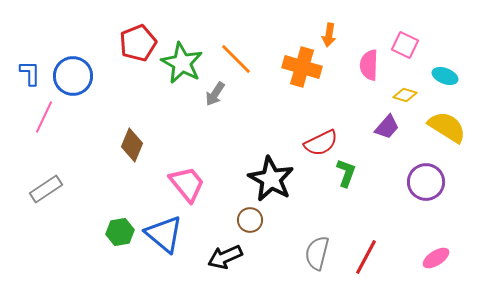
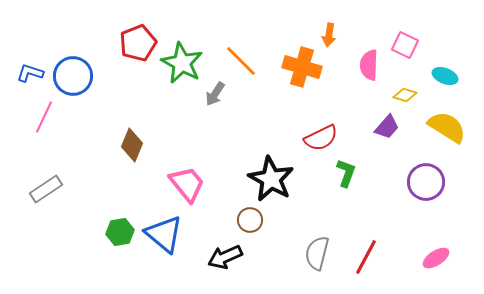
orange line: moved 5 px right, 2 px down
blue L-shape: rotated 72 degrees counterclockwise
red semicircle: moved 5 px up
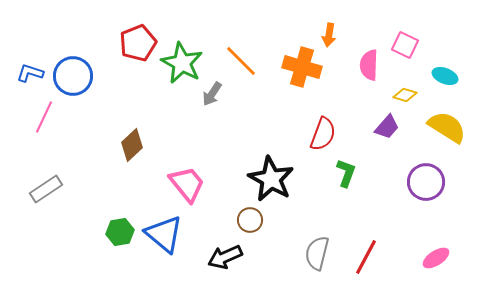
gray arrow: moved 3 px left
red semicircle: moved 2 px right, 4 px up; rotated 44 degrees counterclockwise
brown diamond: rotated 24 degrees clockwise
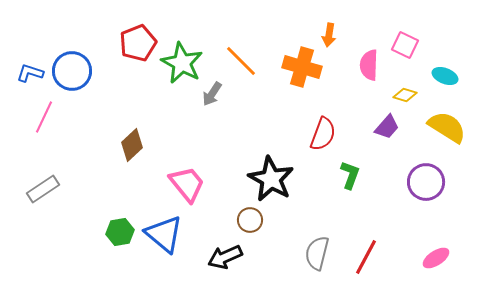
blue circle: moved 1 px left, 5 px up
green L-shape: moved 4 px right, 2 px down
gray rectangle: moved 3 px left
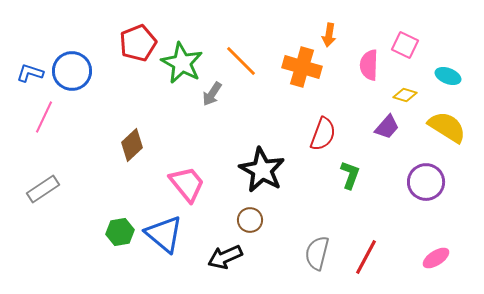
cyan ellipse: moved 3 px right
black star: moved 9 px left, 9 px up
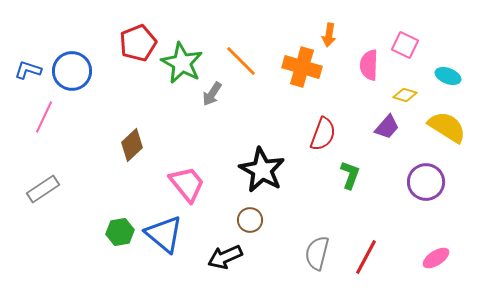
blue L-shape: moved 2 px left, 3 px up
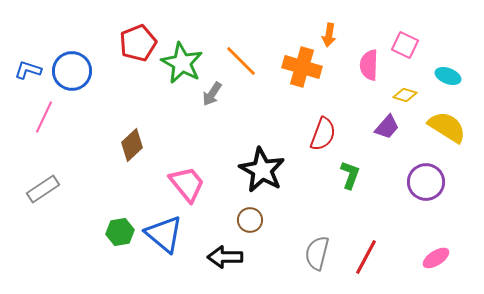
black arrow: rotated 24 degrees clockwise
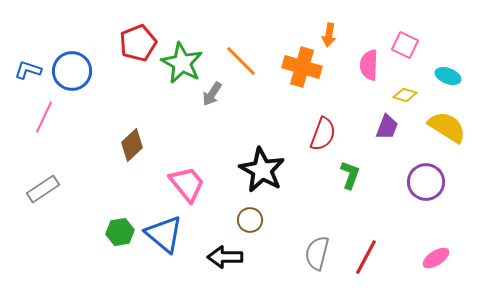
purple trapezoid: rotated 20 degrees counterclockwise
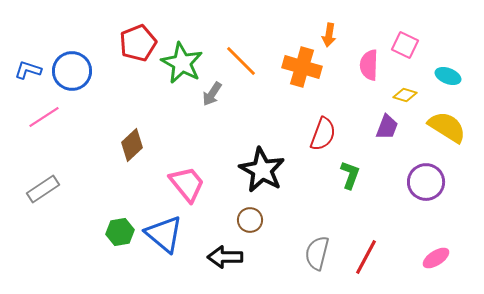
pink line: rotated 32 degrees clockwise
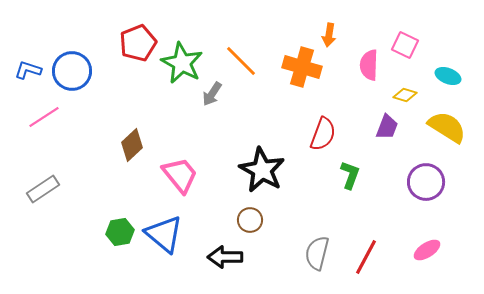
pink trapezoid: moved 7 px left, 9 px up
pink ellipse: moved 9 px left, 8 px up
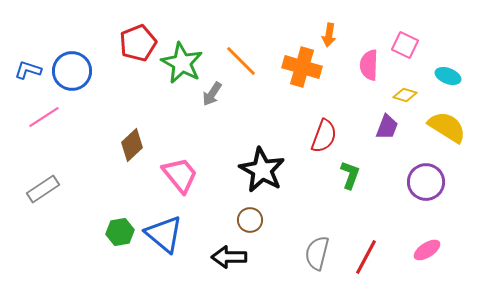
red semicircle: moved 1 px right, 2 px down
black arrow: moved 4 px right
